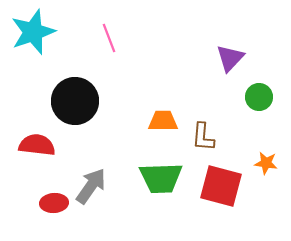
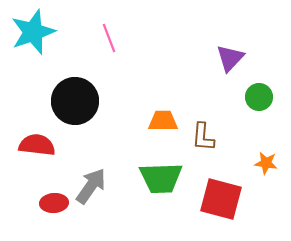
red square: moved 13 px down
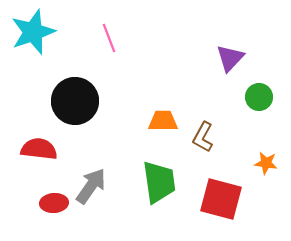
brown L-shape: rotated 24 degrees clockwise
red semicircle: moved 2 px right, 4 px down
green trapezoid: moved 2 px left, 4 px down; rotated 96 degrees counterclockwise
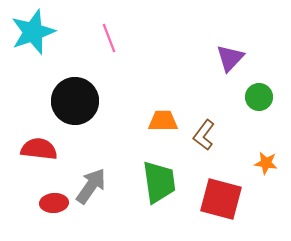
brown L-shape: moved 1 px right, 2 px up; rotated 8 degrees clockwise
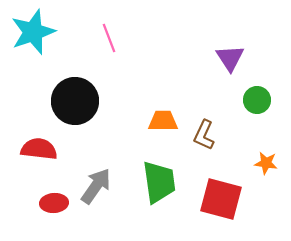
purple triangle: rotated 16 degrees counterclockwise
green circle: moved 2 px left, 3 px down
brown L-shape: rotated 12 degrees counterclockwise
gray arrow: moved 5 px right
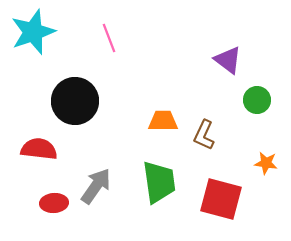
purple triangle: moved 2 px left, 2 px down; rotated 20 degrees counterclockwise
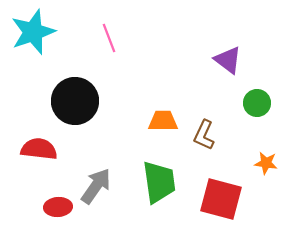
green circle: moved 3 px down
red ellipse: moved 4 px right, 4 px down
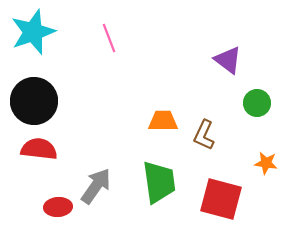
black circle: moved 41 px left
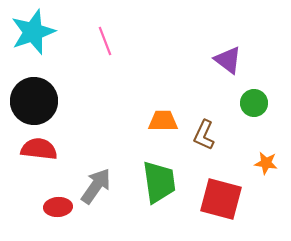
pink line: moved 4 px left, 3 px down
green circle: moved 3 px left
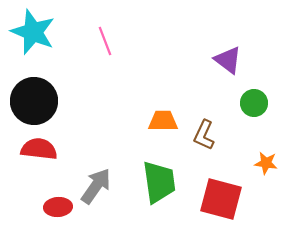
cyan star: rotated 30 degrees counterclockwise
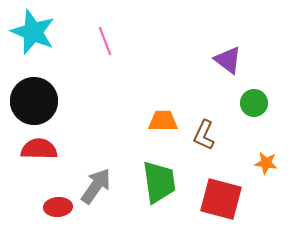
red semicircle: rotated 6 degrees counterclockwise
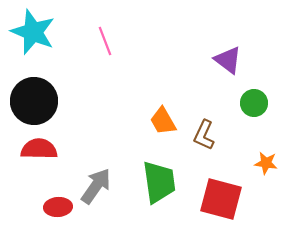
orange trapezoid: rotated 120 degrees counterclockwise
